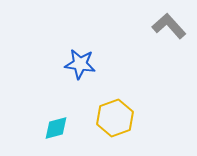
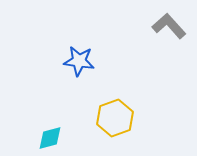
blue star: moved 1 px left, 3 px up
cyan diamond: moved 6 px left, 10 px down
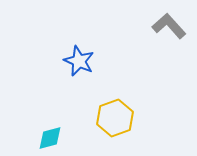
blue star: rotated 16 degrees clockwise
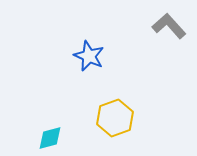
blue star: moved 10 px right, 5 px up
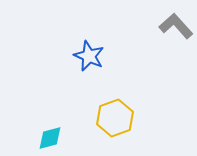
gray L-shape: moved 7 px right
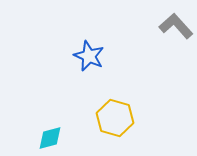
yellow hexagon: rotated 24 degrees counterclockwise
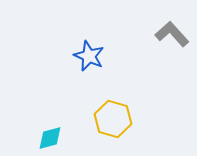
gray L-shape: moved 4 px left, 8 px down
yellow hexagon: moved 2 px left, 1 px down
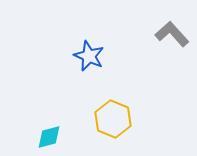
yellow hexagon: rotated 6 degrees clockwise
cyan diamond: moved 1 px left, 1 px up
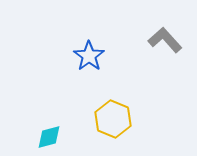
gray L-shape: moved 7 px left, 6 px down
blue star: rotated 12 degrees clockwise
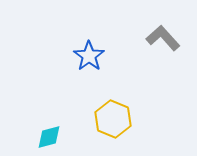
gray L-shape: moved 2 px left, 2 px up
